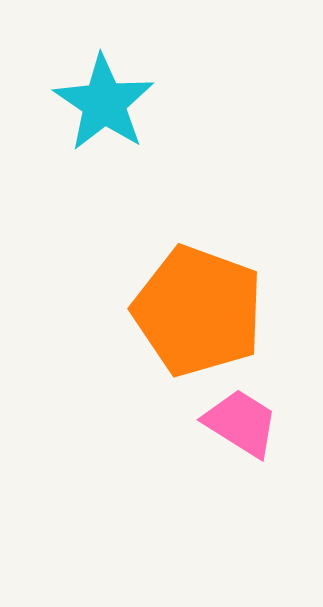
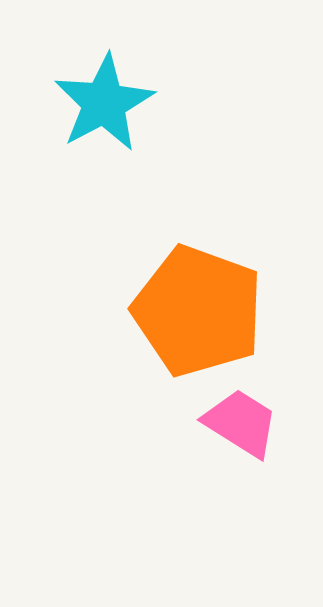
cyan star: rotated 10 degrees clockwise
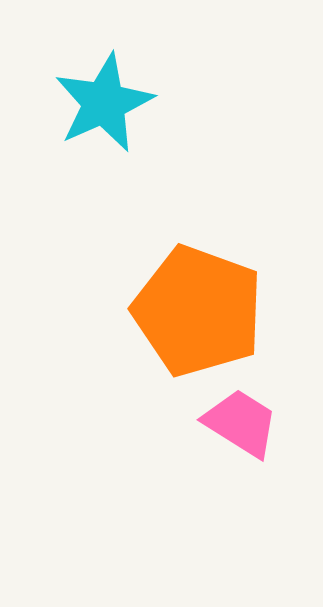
cyan star: rotated 4 degrees clockwise
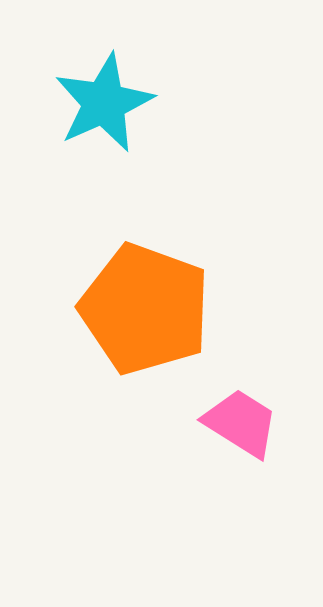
orange pentagon: moved 53 px left, 2 px up
